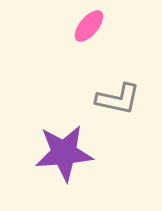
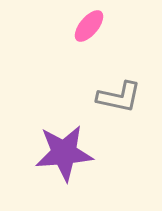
gray L-shape: moved 1 px right, 2 px up
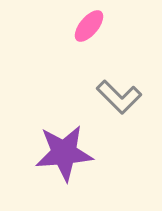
gray L-shape: rotated 33 degrees clockwise
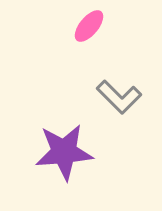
purple star: moved 1 px up
